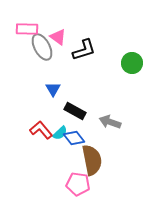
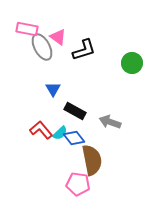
pink rectangle: rotated 10 degrees clockwise
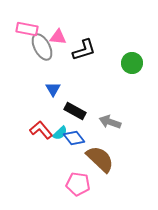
pink triangle: rotated 30 degrees counterclockwise
brown semicircle: moved 8 px right, 1 px up; rotated 36 degrees counterclockwise
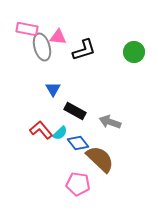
gray ellipse: rotated 12 degrees clockwise
green circle: moved 2 px right, 11 px up
blue diamond: moved 4 px right, 5 px down
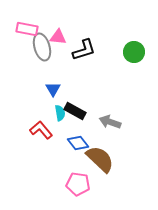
cyan semicircle: moved 20 px up; rotated 56 degrees counterclockwise
